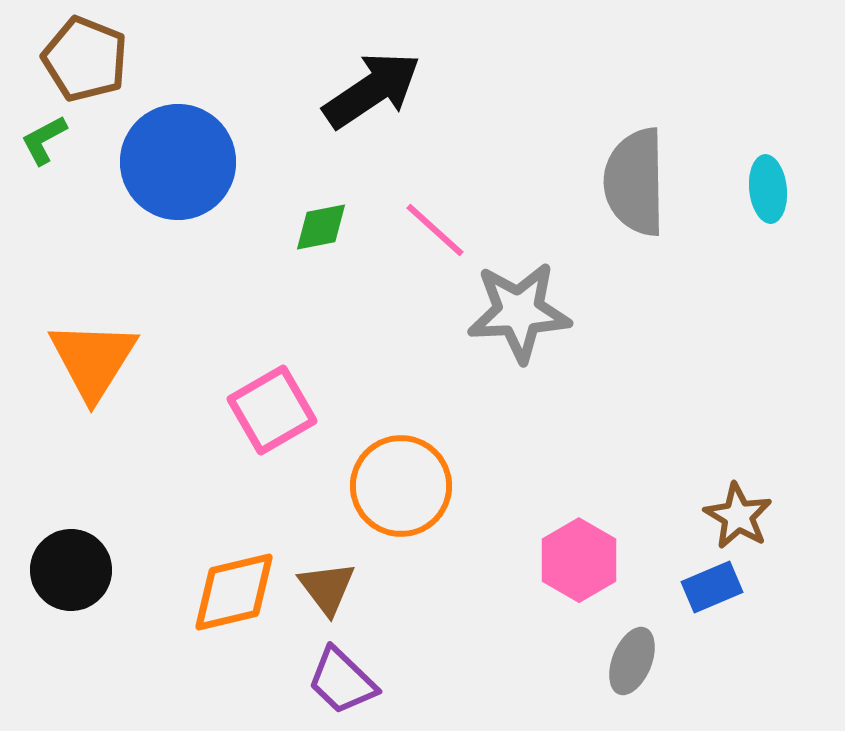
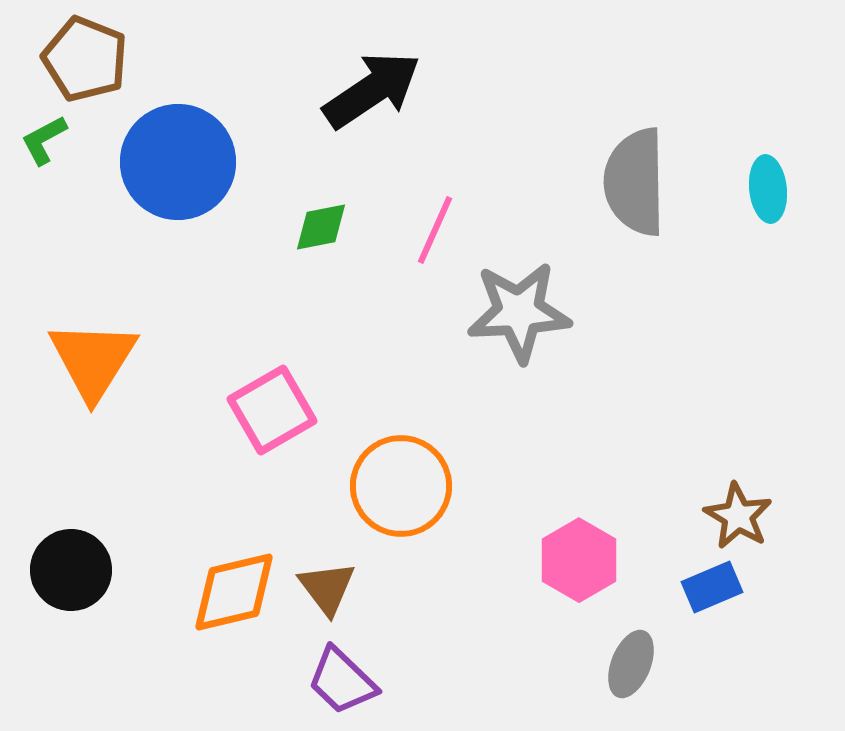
pink line: rotated 72 degrees clockwise
gray ellipse: moved 1 px left, 3 px down
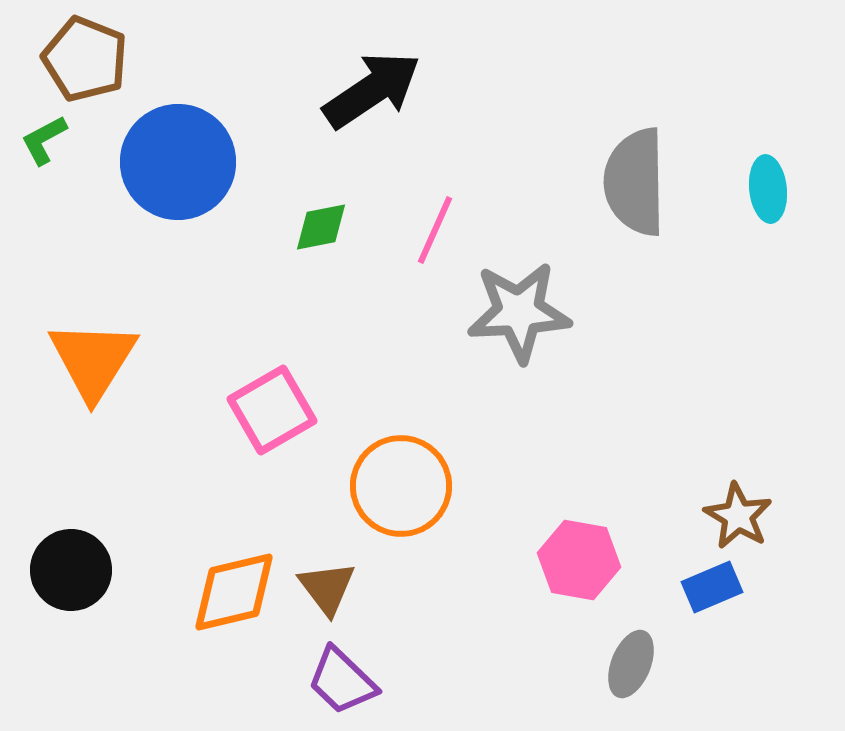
pink hexagon: rotated 20 degrees counterclockwise
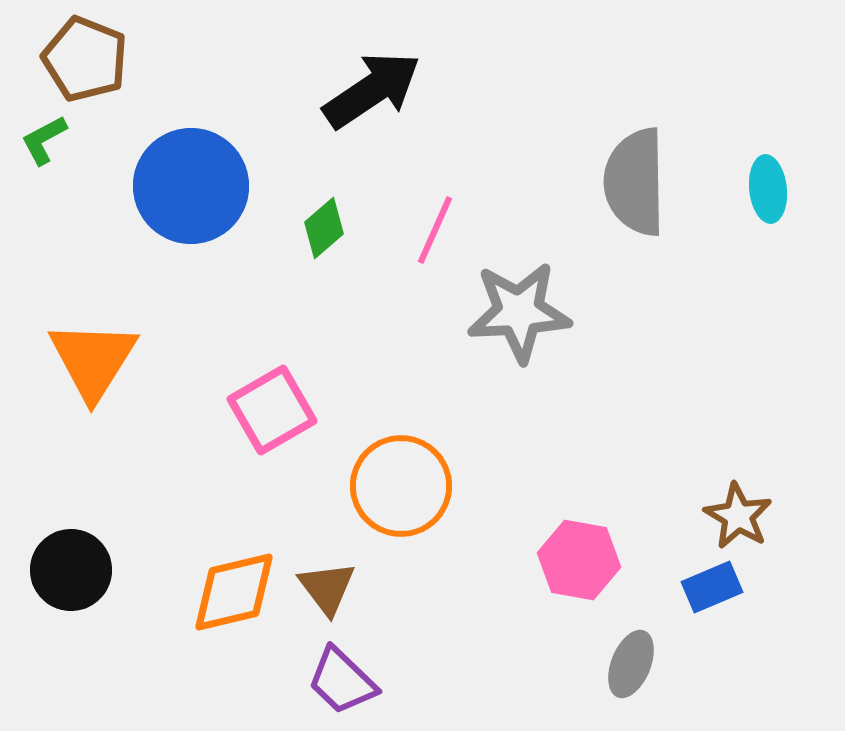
blue circle: moved 13 px right, 24 px down
green diamond: moved 3 px right, 1 px down; rotated 30 degrees counterclockwise
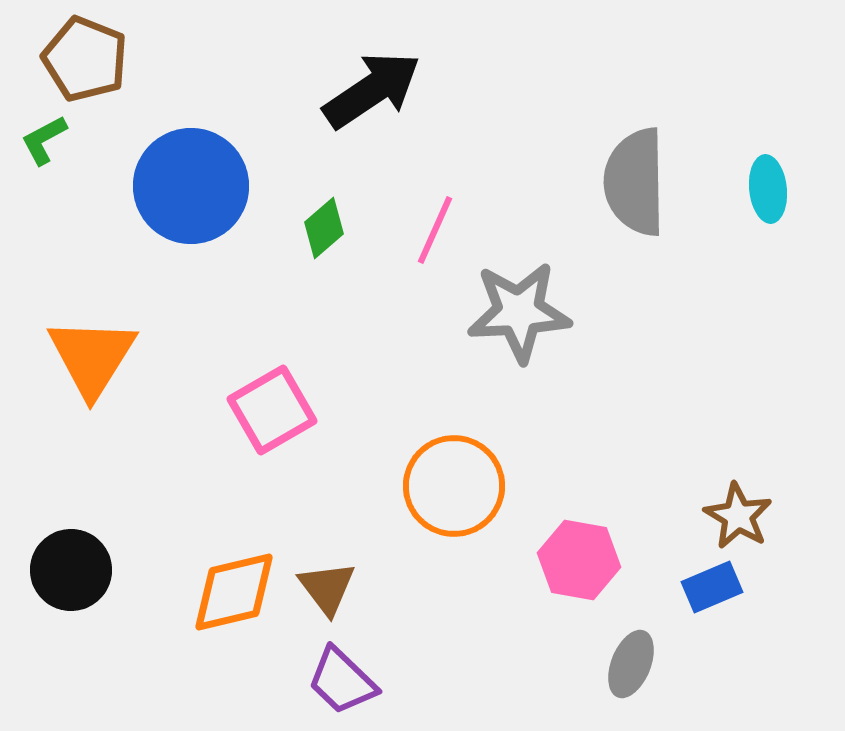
orange triangle: moved 1 px left, 3 px up
orange circle: moved 53 px right
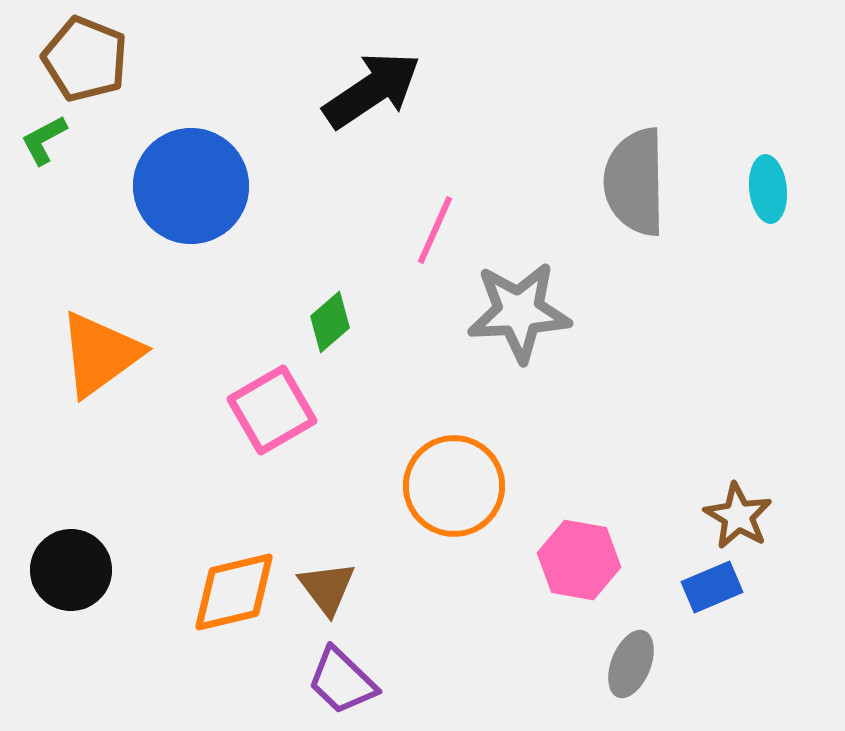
green diamond: moved 6 px right, 94 px down
orange triangle: moved 8 px right, 3 px up; rotated 22 degrees clockwise
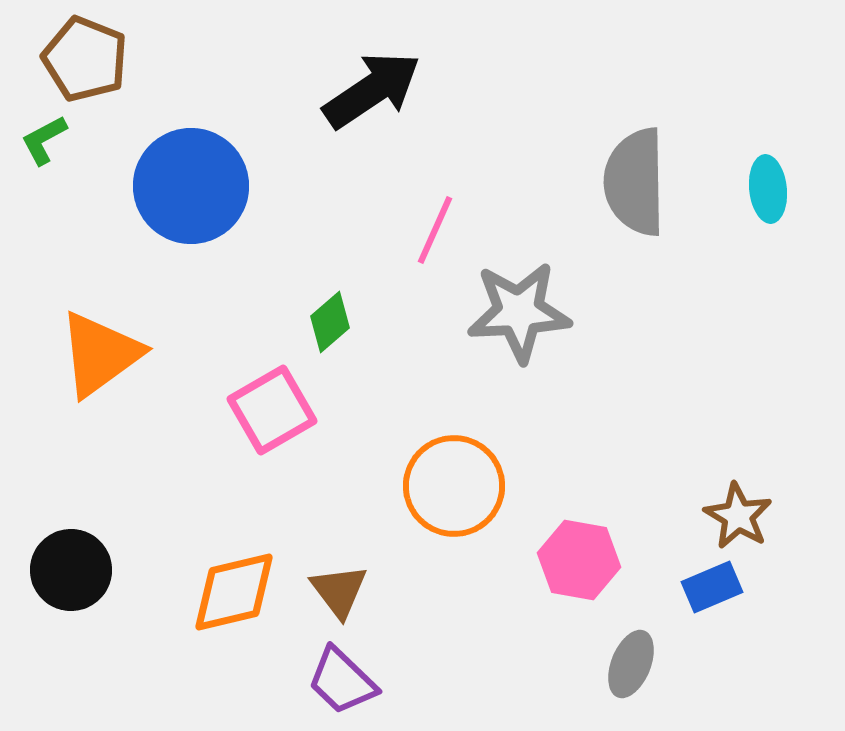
brown triangle: moved 12 px right, 3 px down
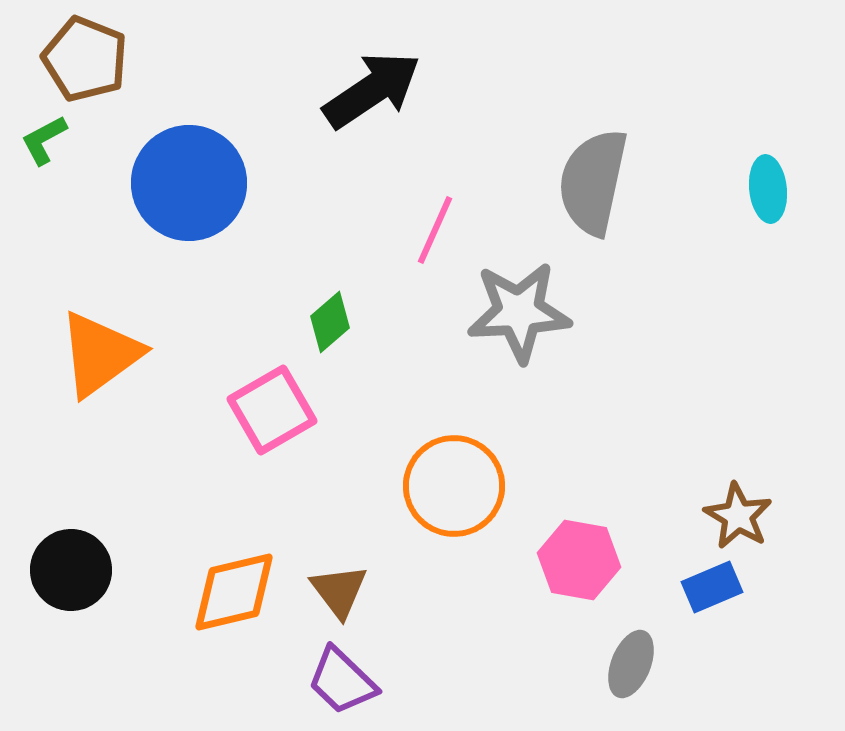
gray semicircle: moved 42 px left; rotated 13 degrees clockwise
blue circle: moved 2 px left, 3 px up
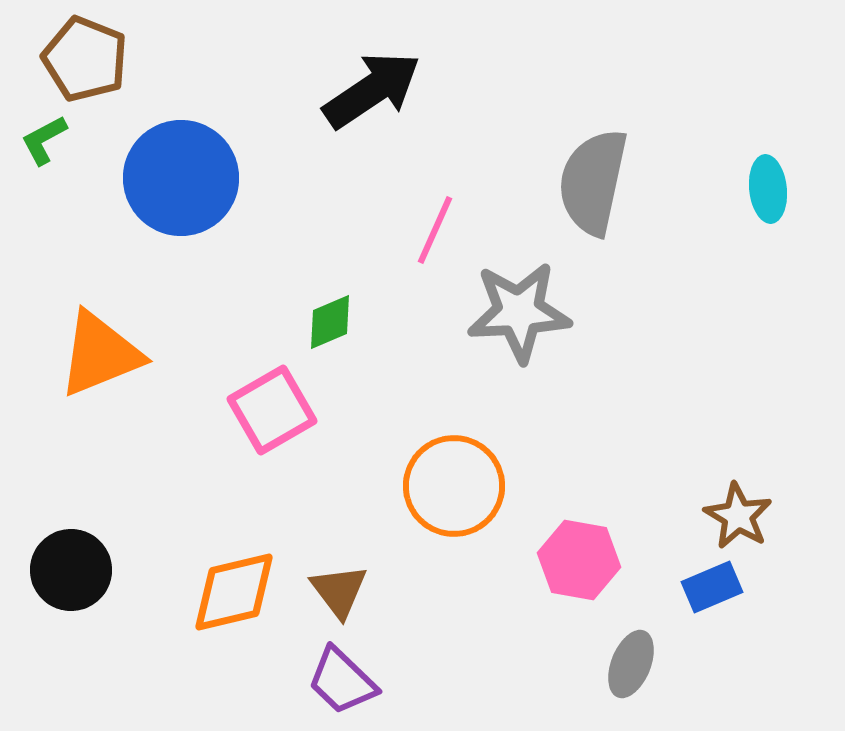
blue circle: moved 8 px left, 5 px up
green diamond: rotated 18 degrees clockwise
orange triangle: rotated 14 degrees clockwise
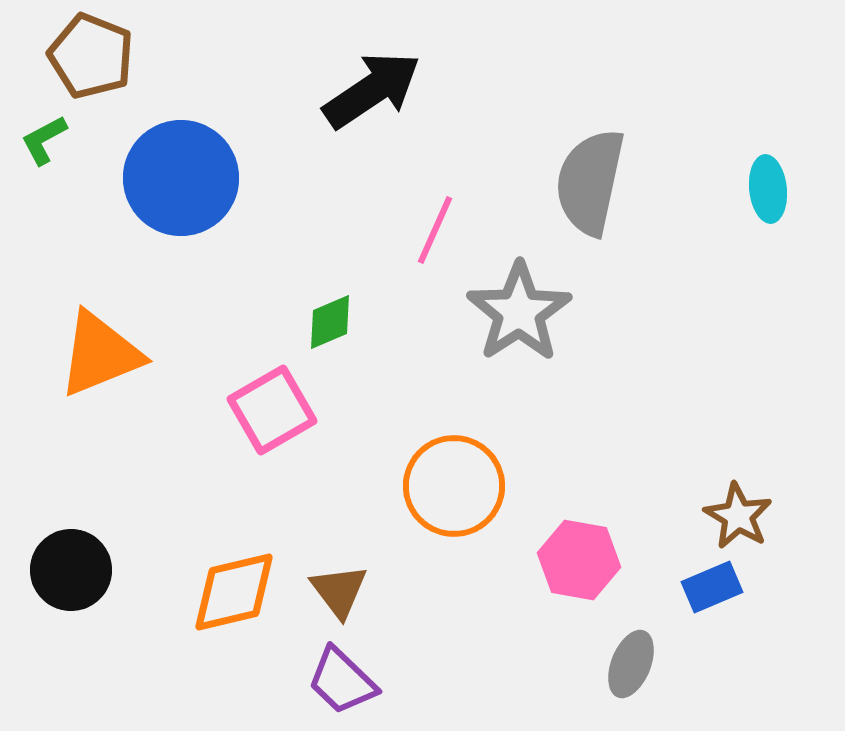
brown pentagon: moved 6 px right, 3 px up
gray semicircle: moved 3 px left
gray star: rotated 30 degrees counterclockwise
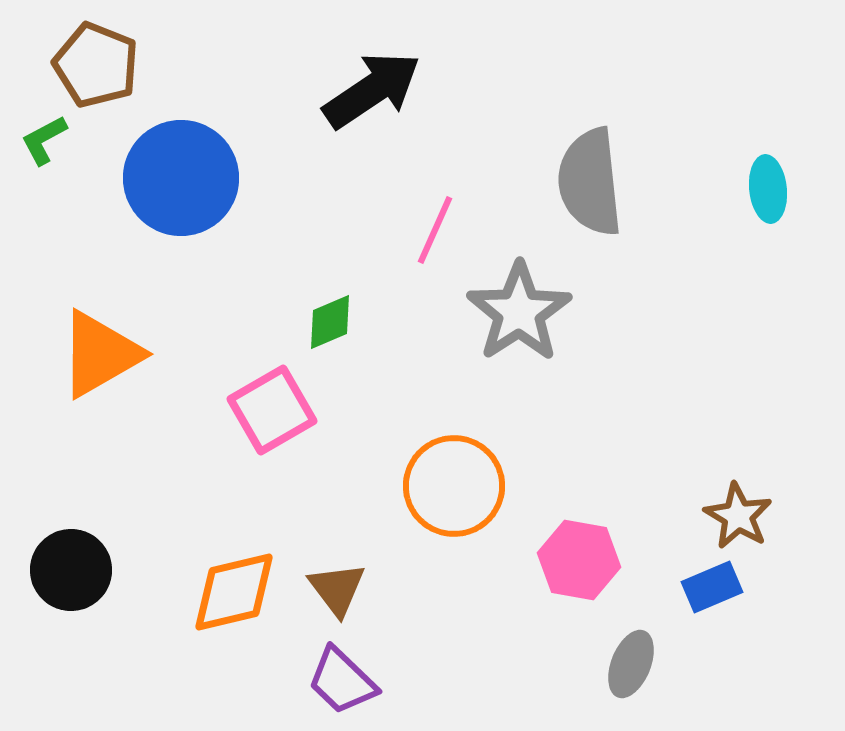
brown pentagon: moved 5 px right, 9 px down
gray semicircle: rotated 18 degrees counterclockwise
orange triangle: rotated 8 degrees counterclockwise
brown triangle: moved 2 px left, 2 px up
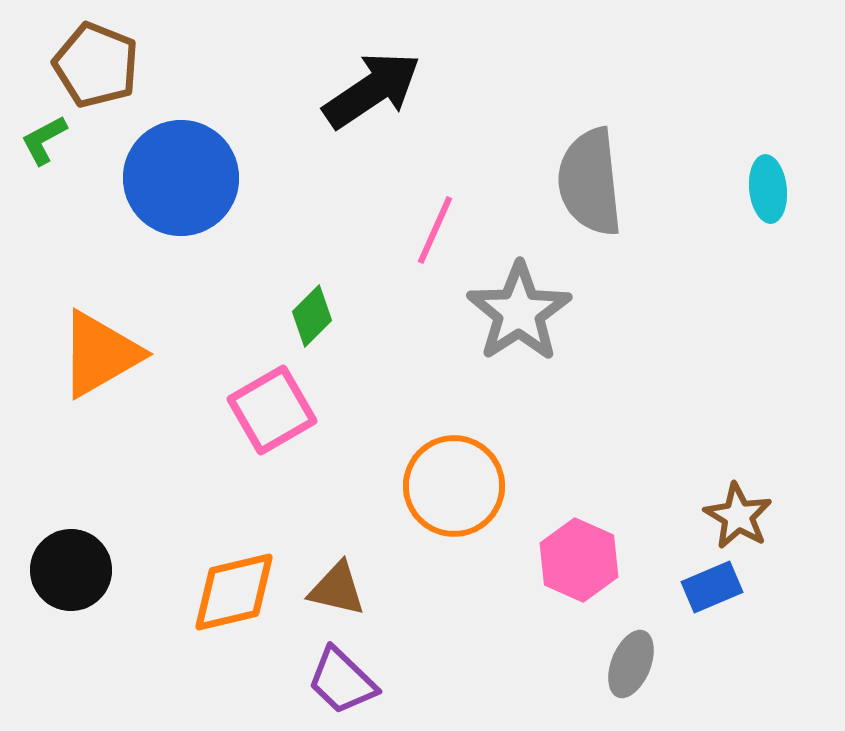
green diamond: moved 18 px left, 6 px up; rotated 22 degrees counterclockwise
pink hexagon: rotated 14 degrees clockwise
brown triangle: rotated 40 degrees counterclockwise
